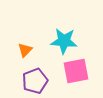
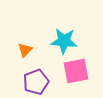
purple pentagon: moved 1 px right, 1 px down
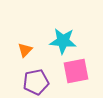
cyan star: moved 1 px left
purple pentagon: rotated 10 degrees clockwise
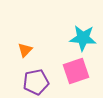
cyan star: moved 20 px right, 3 px up
pink square: rotated 8 degrees counterclockwise
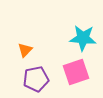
pink square: moved 1 px down
purple pentagon: moved 3 px up
